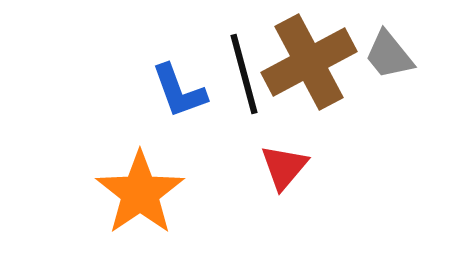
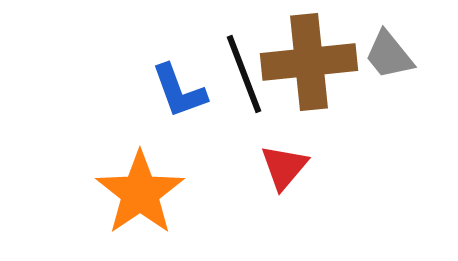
brown cross: rotated 22 degrees clockwise
black line: rotated 6 degrees counterclockwise
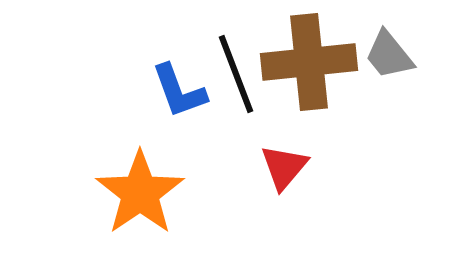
black line: moved 8 px left
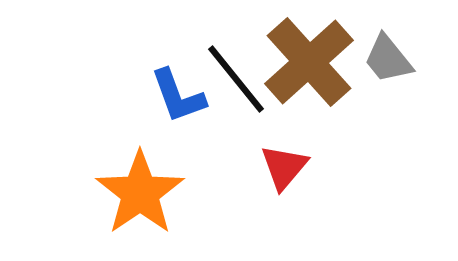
gray trapezoid: moved 1 px left, 4 px down
brown cross: rotated 36 degrees counterclockwise
black line: moved 5 px down; rotated 18 degrees counterclockwise
blue L-shape: moved 1 px left, 5 px down
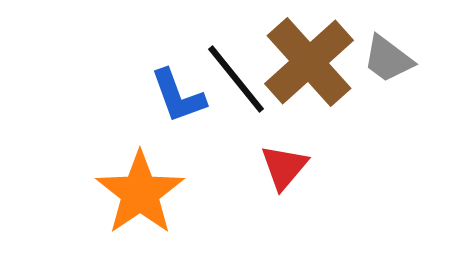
gray trapezoid: rotated 14 degrees counterclockwise
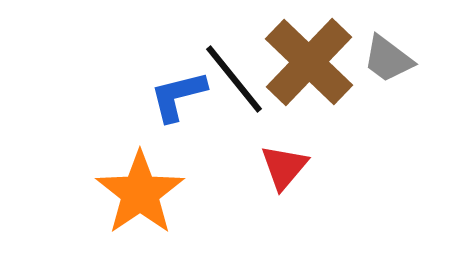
brown cross: rotated 4 degrees counterclockwise
black line: moved 2 px left
blue L-shape: rotated 96 degrees clockwise
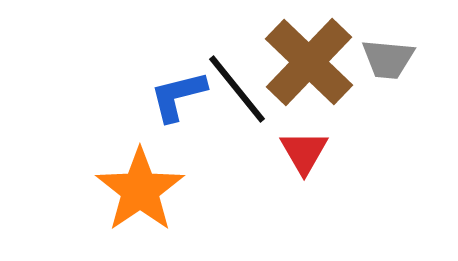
gray trapezoid: rotated 32 degrees counterclockwise
black line: moved 3 px right, 10 px down
red triangle: moved 20 px right, 15 px up; rotated 10 degrees counterclockwise
orange star: moved 3 px up
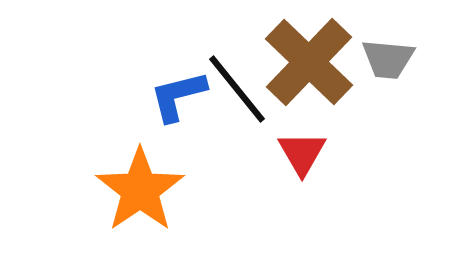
red triangle: moved 2 px left, 1 px down
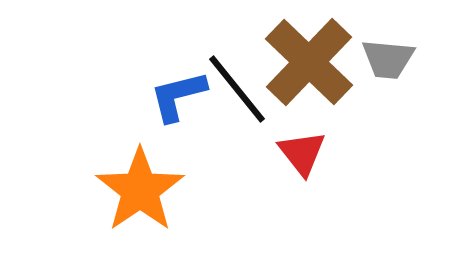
red triangle: rotated 8 degrees counterclockwise
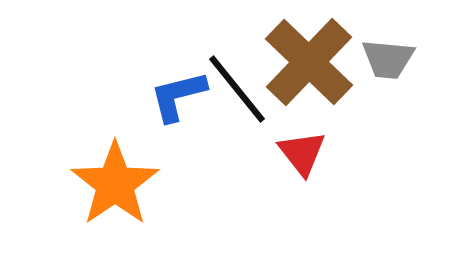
orange star: moved 25 px left, 6 px up
